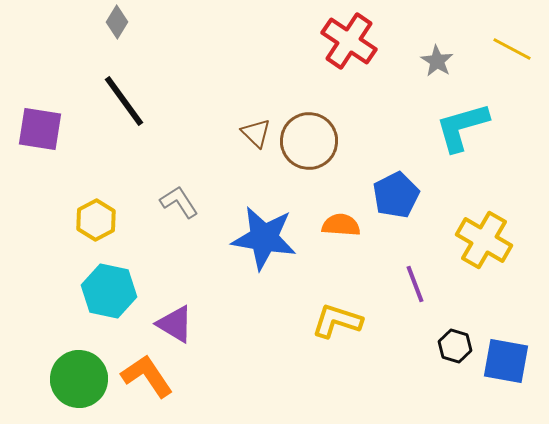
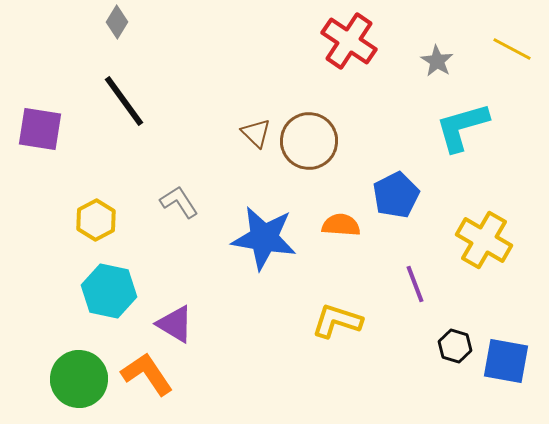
orange L-shape: moved 2 px up
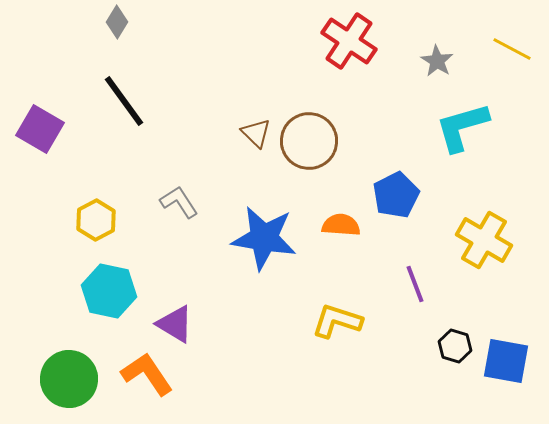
purple square: rotated 21 degrees clockwise
green circle: moved 10 px left
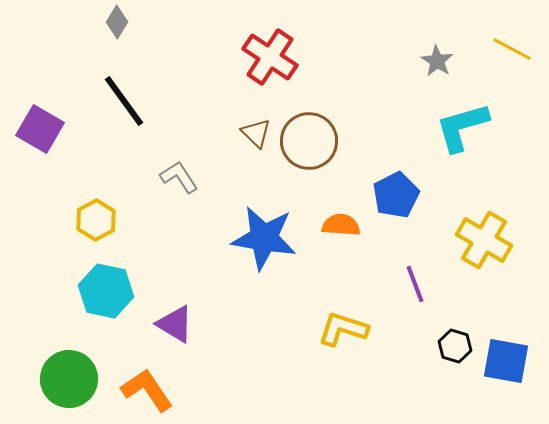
red cross: moved 79 px left, 16 px down
gray L-shape: moved 25 px up
cyan hexagon: moved 3 px left
yellow L-shape: moved 6 px right, 8 px down
orange L-shape: moved 16 px down
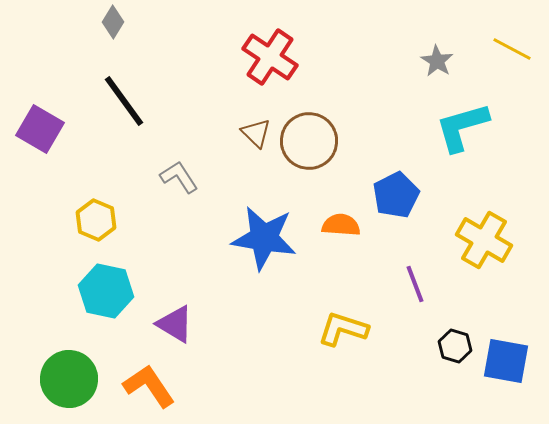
gray diamond: moved 4 px left
yellow hexagon: rotated 9 degrees counterclockwise
orange L-shape: moved 2 px right, 4 px up
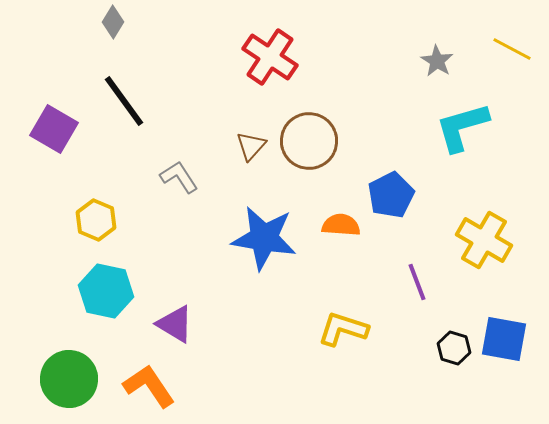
purple square: moved 14 px right
brown triangle: moved 5 px left, 13 px down; rotated 28 degrees clockwise
blue pentagon: moved 5 px left
purple line: moved 2 px right, 2 px up
black hexagon: moved 1 px left, 2 px down
blue square: moved 2 px left, 22 px up
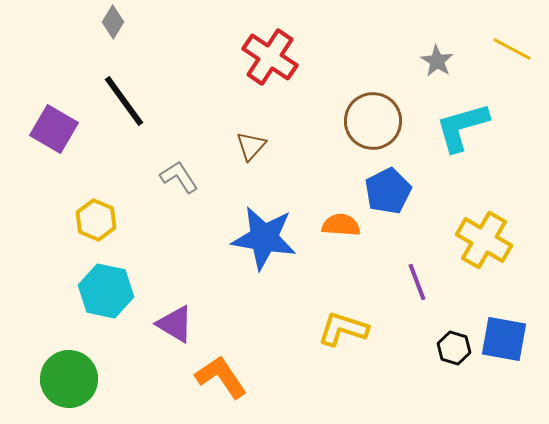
brown circle: moved 64 px right, 20 px up
blue pentagon: moved 3 px left, 4 px up
orange L-shape: moved 72 px right, 9 px up
